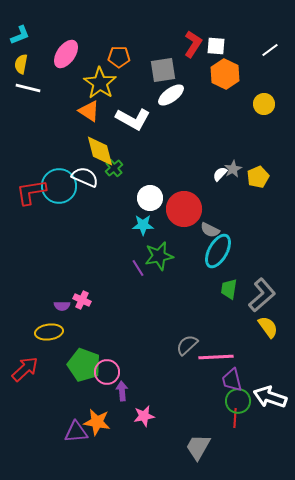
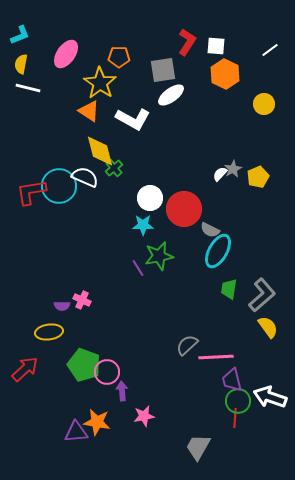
red L-shape at (193, 44): moved 6 px left, 2 px up
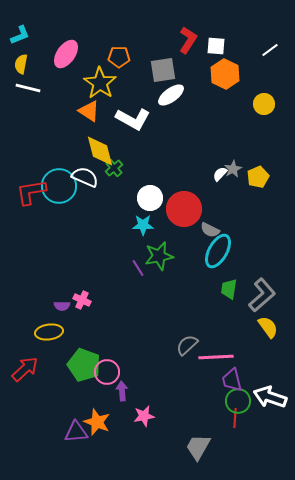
red L-shape at (187, 42): moved 1 px right, 2 px up
orange star at (97, 422): rotated 12 degrees clockwise
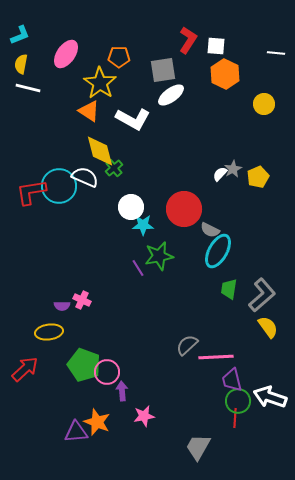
white line at (270, 50): moved 6 px right, 3 px down; rotated 42 degrees clockwise
white circle at (150, 198): moved 19 px left, 9 px down
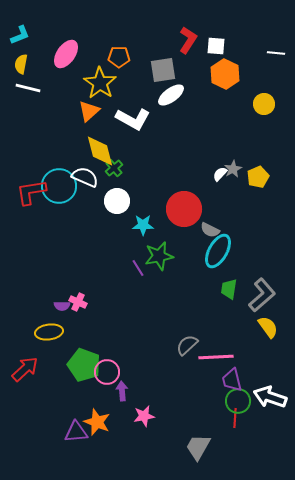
orange triangle at (89, 111): rotated 45 degrees clockwise
white circle at (131, 207): moved 14 px left, 6 px up
pink cross at (82, 300): moved 4 px left, 2 px down
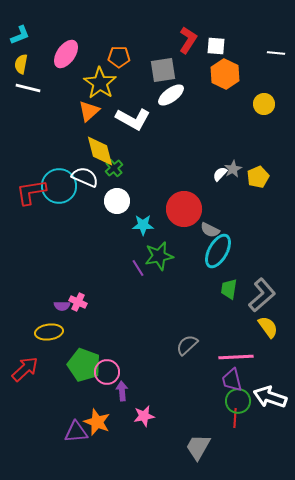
pink line at (216, 357): moved 20 px right
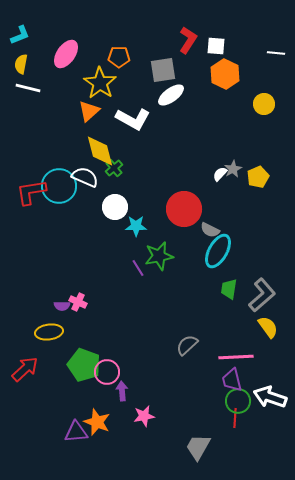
white circle at (117, 201): moved 2 px left, 6 px down
cyan star at (143, 225): moved 7 px left, 1 px down
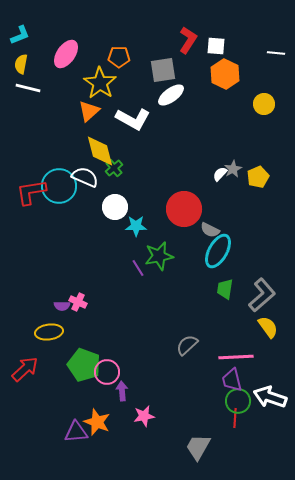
green trapezoid at (229, 289): moved 4 px left
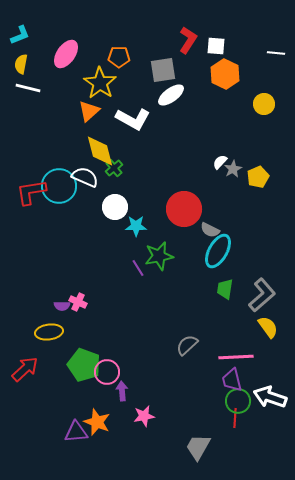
white semicircle at (220, 174): moved 12 px up
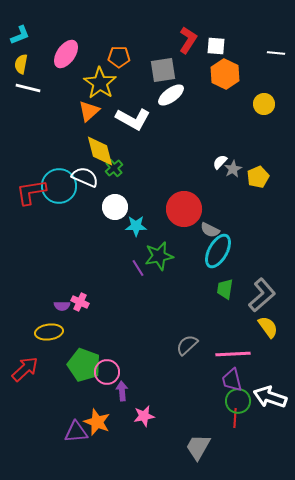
pink cross at (78, 302): moved 2 px right
pink line at (236, 357): moved 3 px left, 3 px up
